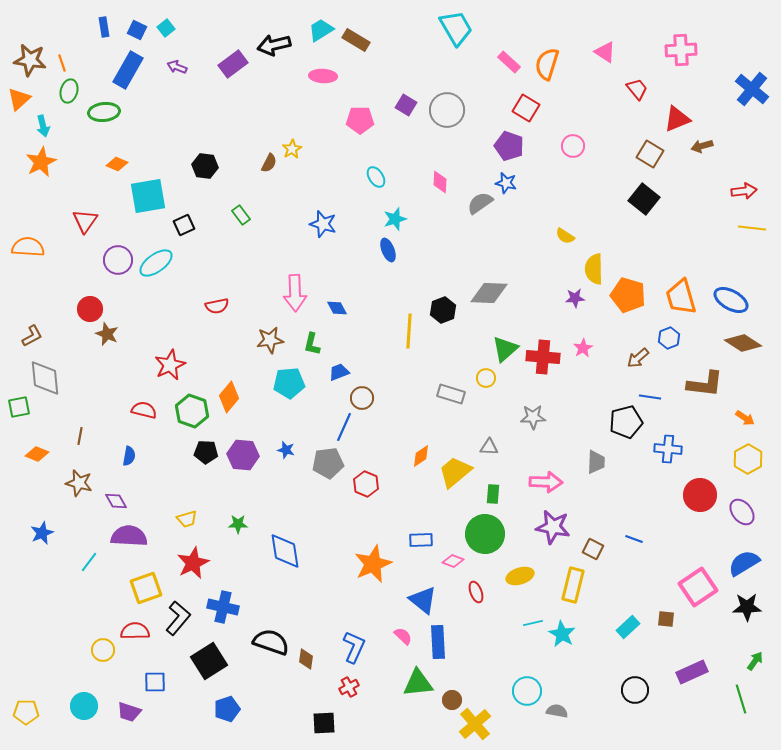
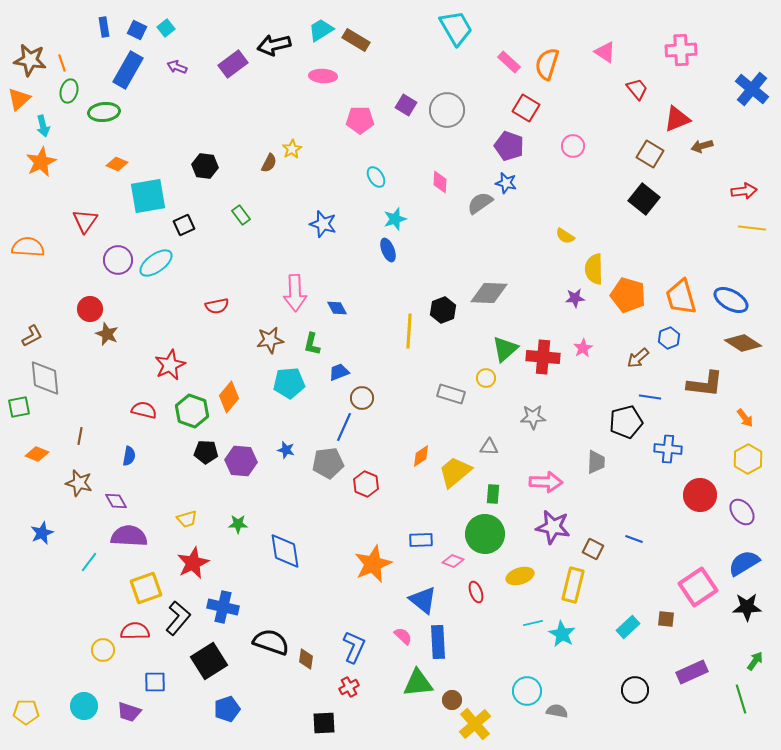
orange arrow at (745, 418): rotated 18 degrees clockwise
purple hexagon at (243, 455): moved 2 px left, 6 px down
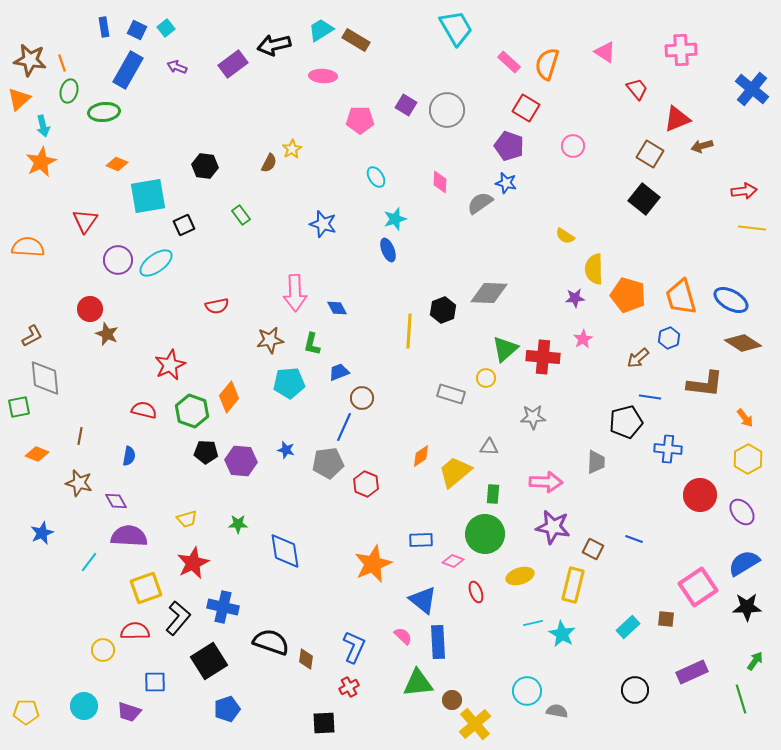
pink star at (583, 348): moved 9 px up
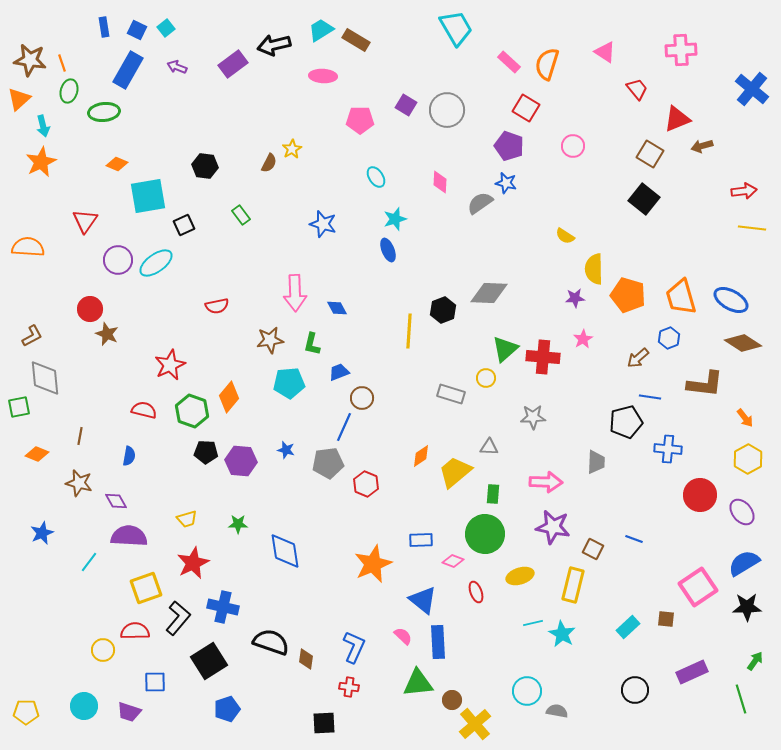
red cross at (349, 687): rotated 36 degrees clockwise
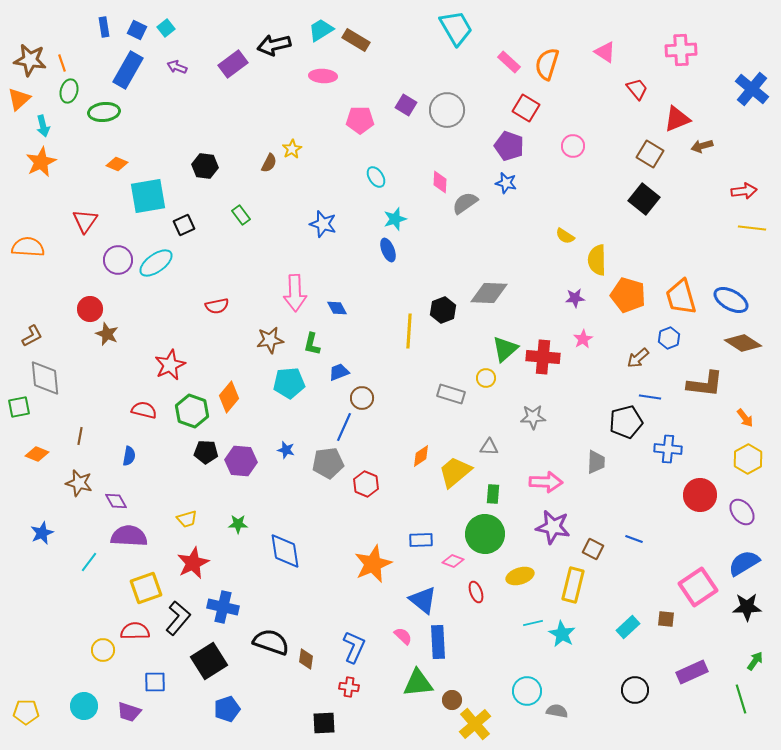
gray semicircle at (480, 203): moved 15 px left
yellow semicircle at (594, 269): moved 3 px right, 9 px up
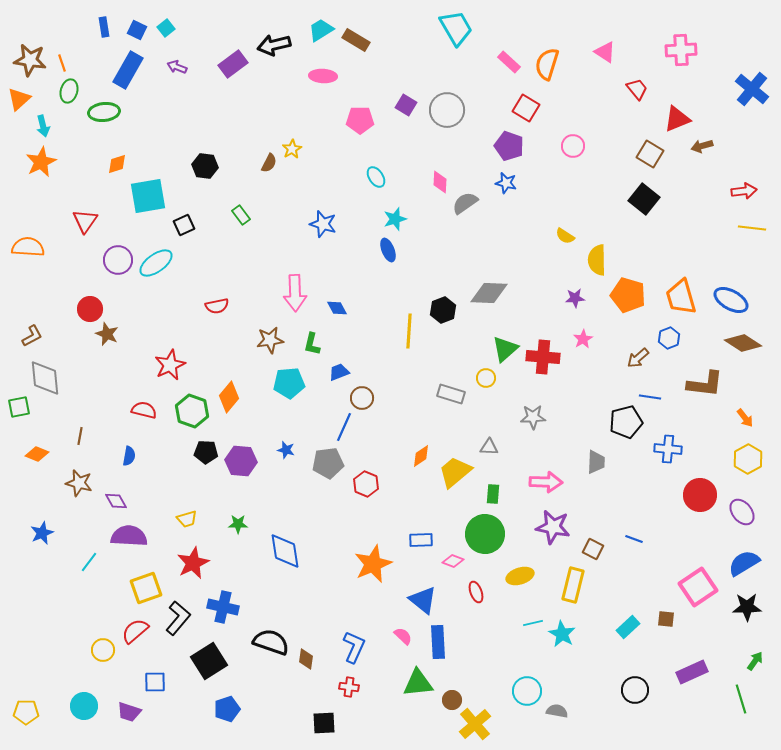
orange diamond at (117, 164): rotated 40 degrees counterclockwise
red semicircle at (135, 631): rotated 40 degrees counterclockwise
